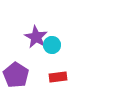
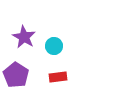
purple star: moved 12 px left
cyan circle: moved 2 px right, 1 px down
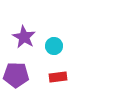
purple pentagon: rotated 30 degrees counterclockwise
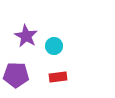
purple star: moved 2 px right, 1 px up
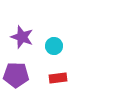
purple star: moved 4 px left, 1 px down; rotated 10 degrees counterclockwise
red rectangle: moved 1 px down
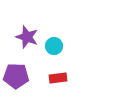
purple star: moved 5 px right
purple pentagon: moved 1 px down
